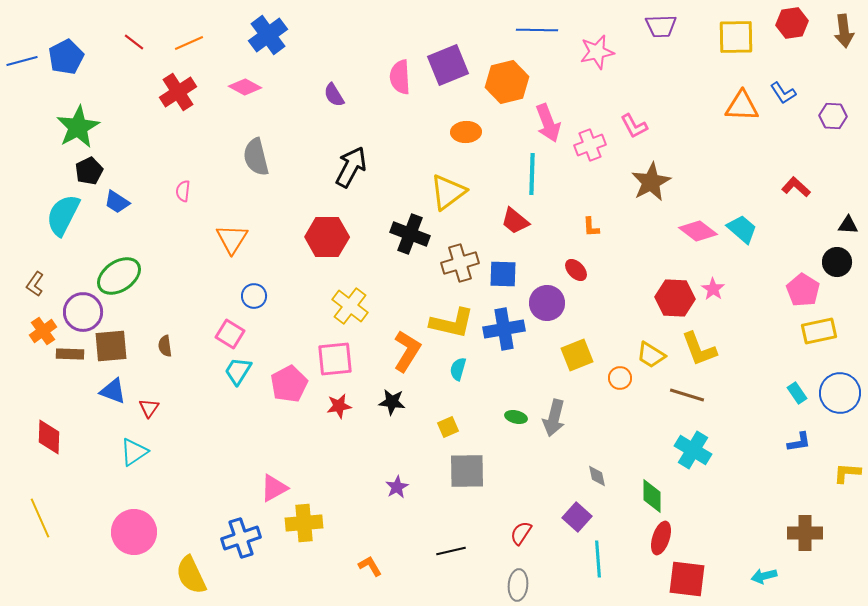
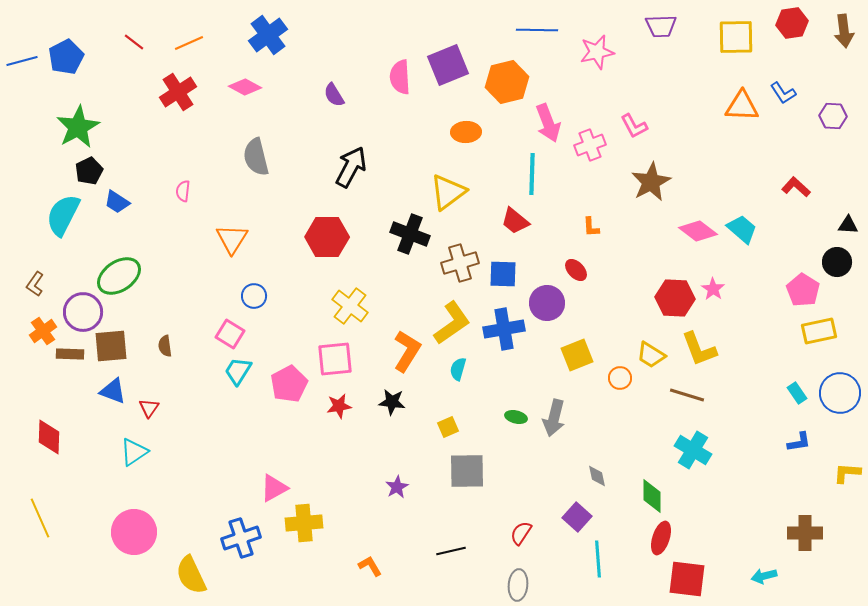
yellow L-shape at (452, 323): rotated 48 degrees counterclockwise
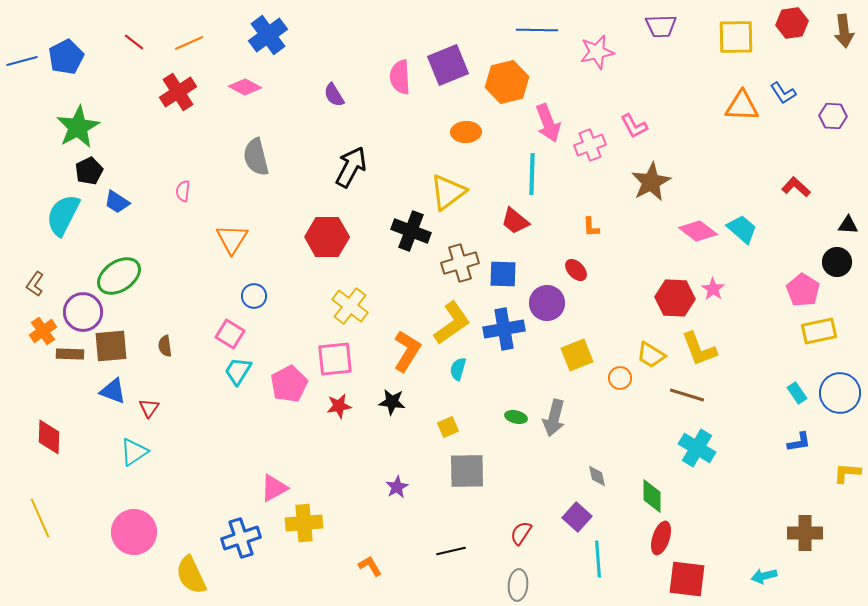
black cross at (410, 234): moved 1 px right, 3 px up
cyan cross at (693, 450): moved 4 px right, 2 px up
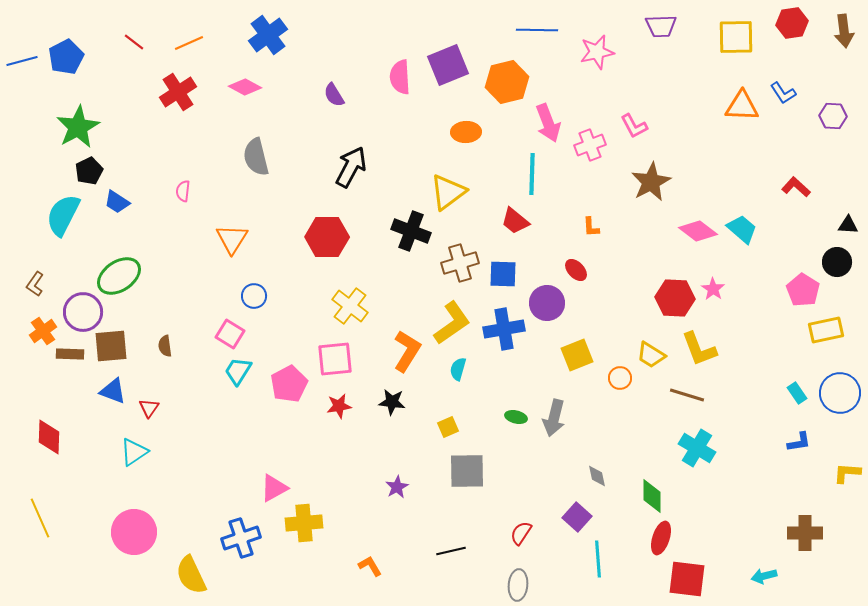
yellow rectangle at (819, 331): moved 7 px right, 1 px up
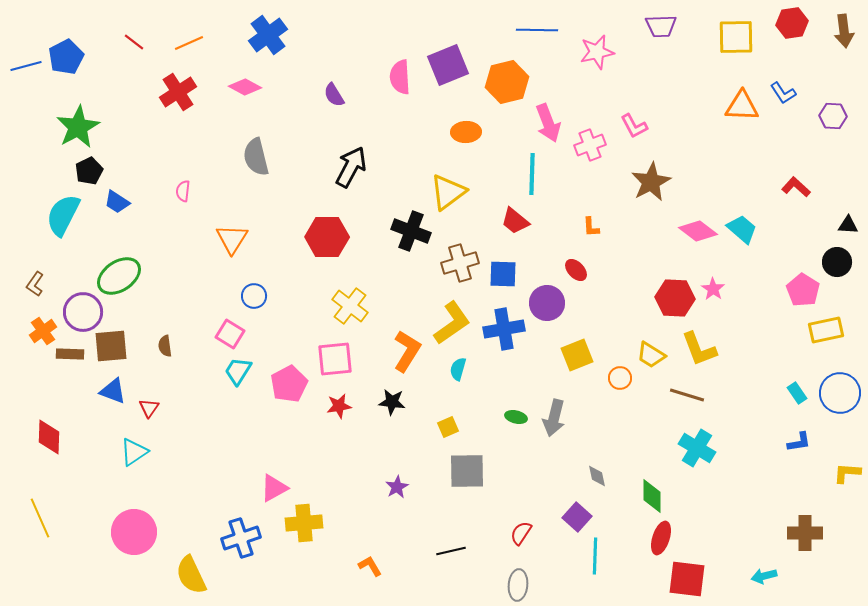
blue line at (22, 61): moved 4 px right, 5 px down
cyan line at (598, 559): moved 3 px left, 3 px up; rotated 6 degrees clockwise
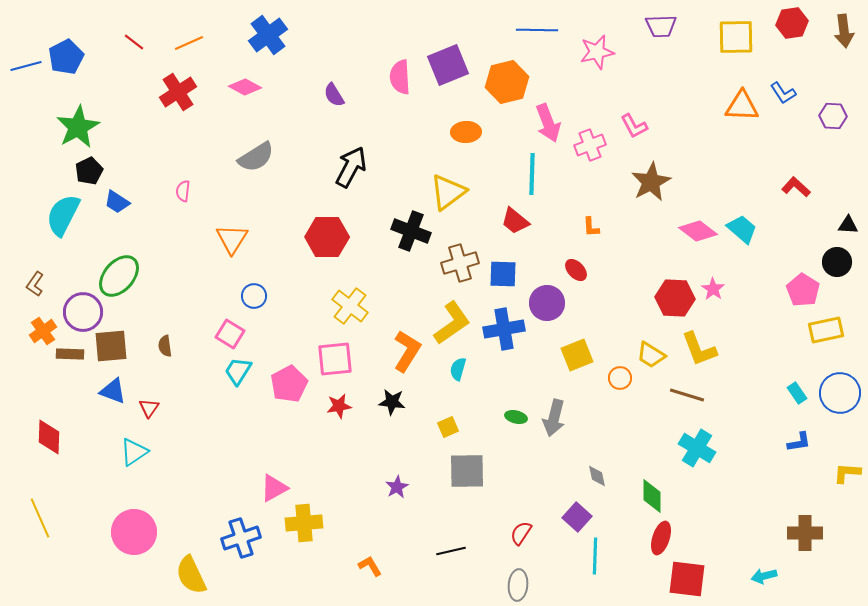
gray semicircle at (256, 157): rotated 108 degrees counterclockwise
green ellipse at (119, 276): rotated 15 degrees counterclockwise
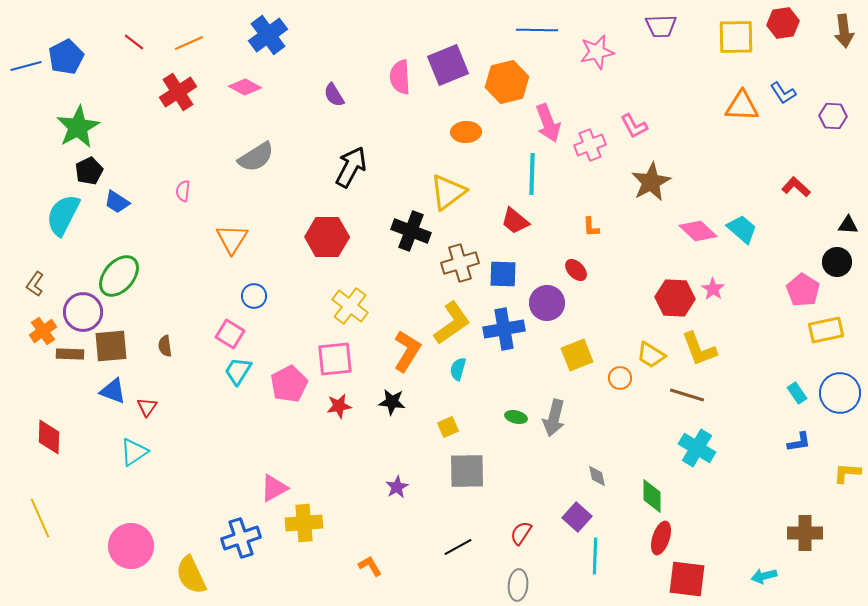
red hexagon at (792, 23): moved 9 px left
pink diamond at (698, 231): rotated 6 degrees clockwise
red triangle at (149, 408): moved 2 px left, 1 px up
pink circle at (134, 532): moved 3 px left, 14 px down
black line at (451, 551): moved 7 px right, 4 px up; rotated 16 degrees counterclockwise
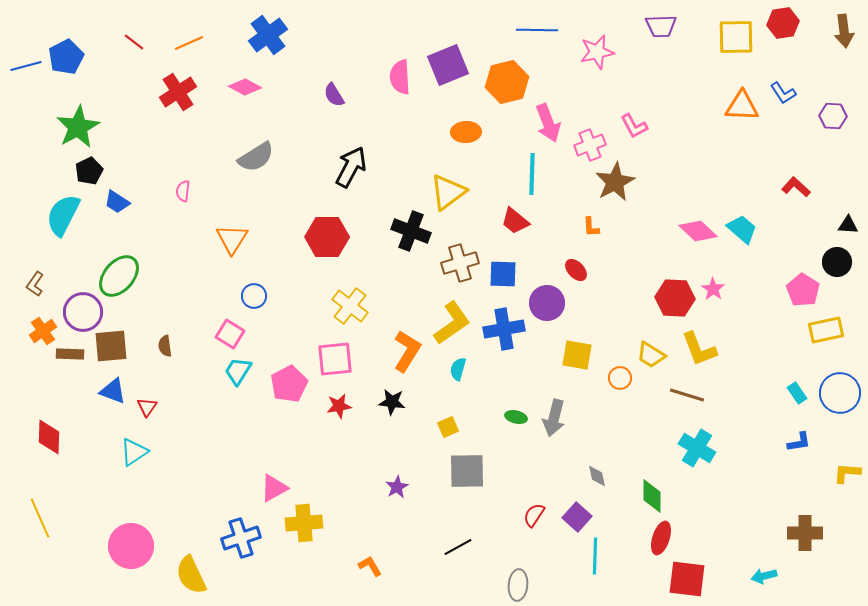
brown star at (651, 182): moved 36 px left
yellow square at (577, 355): rotated 32 degrees clockwise
red semicircle at (521, 533): moved 13 px right, 18 px up
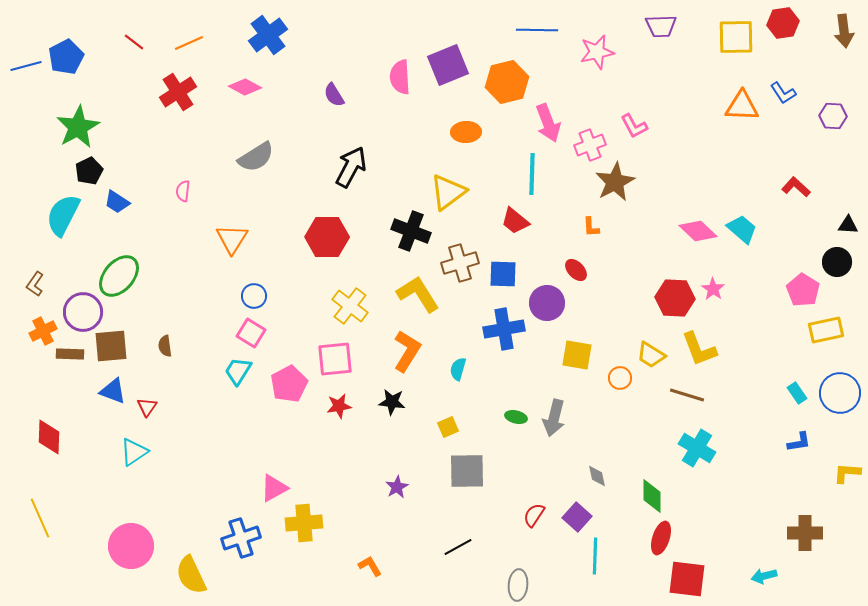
yellow L-shape at (452, 323): moved 34 px left, 29 px up; rotated 87 degrees counterclockwise
orange cross at (43, 331): rotated 8 degrees clockwise
pink square at (230, 334): moved 21 px right, 1 px up
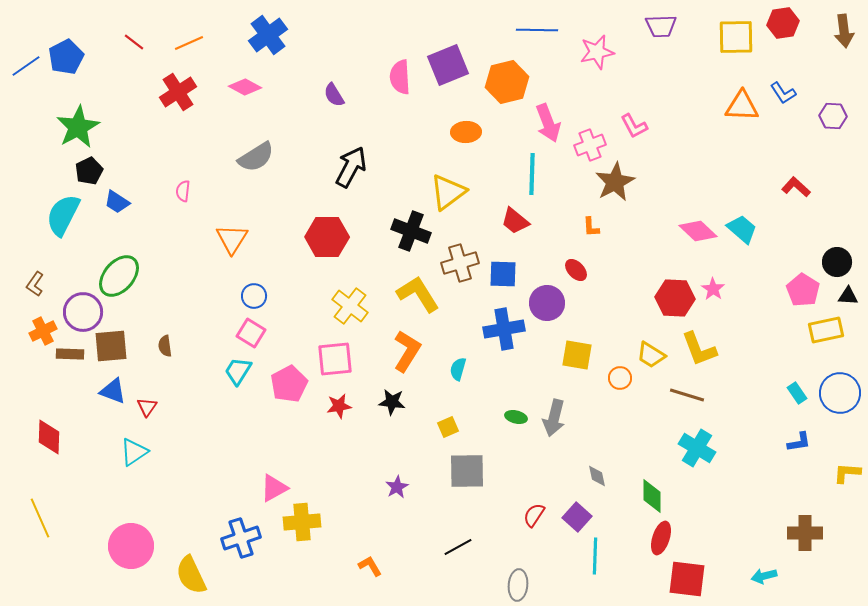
blue line at (26, 66): rotated 20 degrees counterclockwise
black triangle at (848, 225): moved 71 px down
yellow cross at (304, 523): moved 2 px left, 1 px up
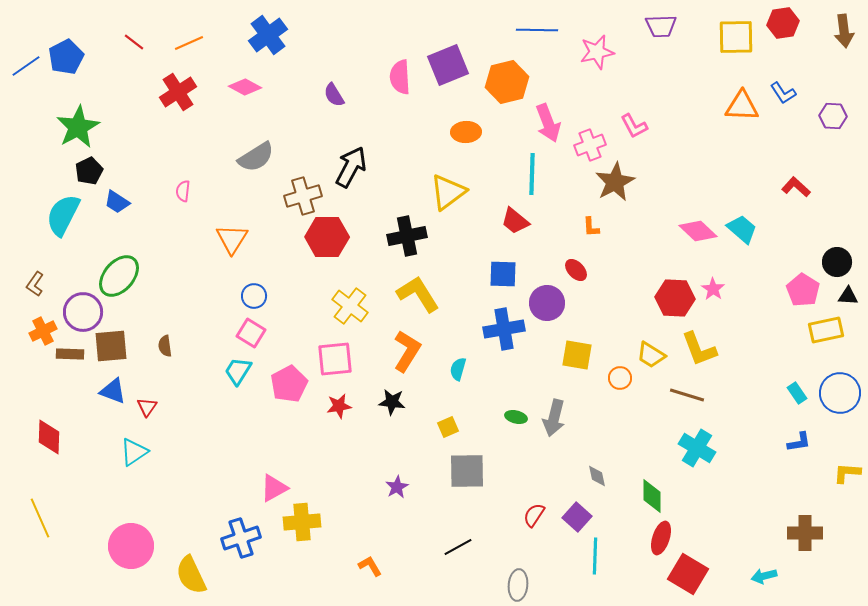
black cross at (411, 231): moved 4 px left, 5 px down; rotated 33 degrees counterclockwise
brown cross at (460, 263): moved 157 px left, 67 px up
red square at (687, 579): moved 1 px right, 5 px up; rotated 24 degrees clockwise
